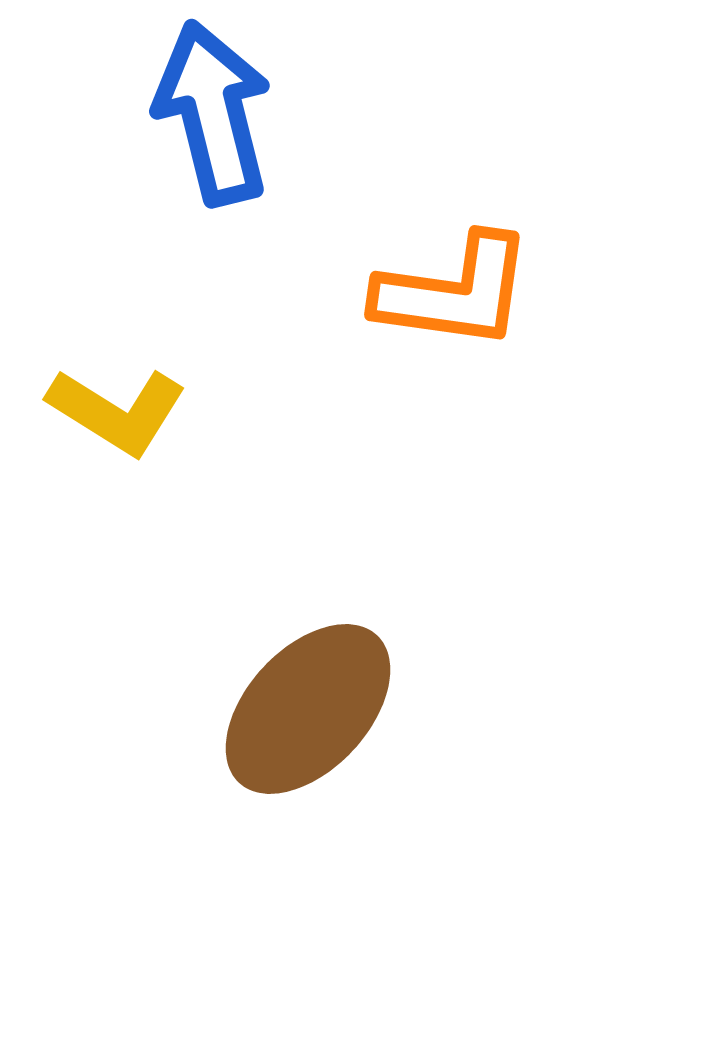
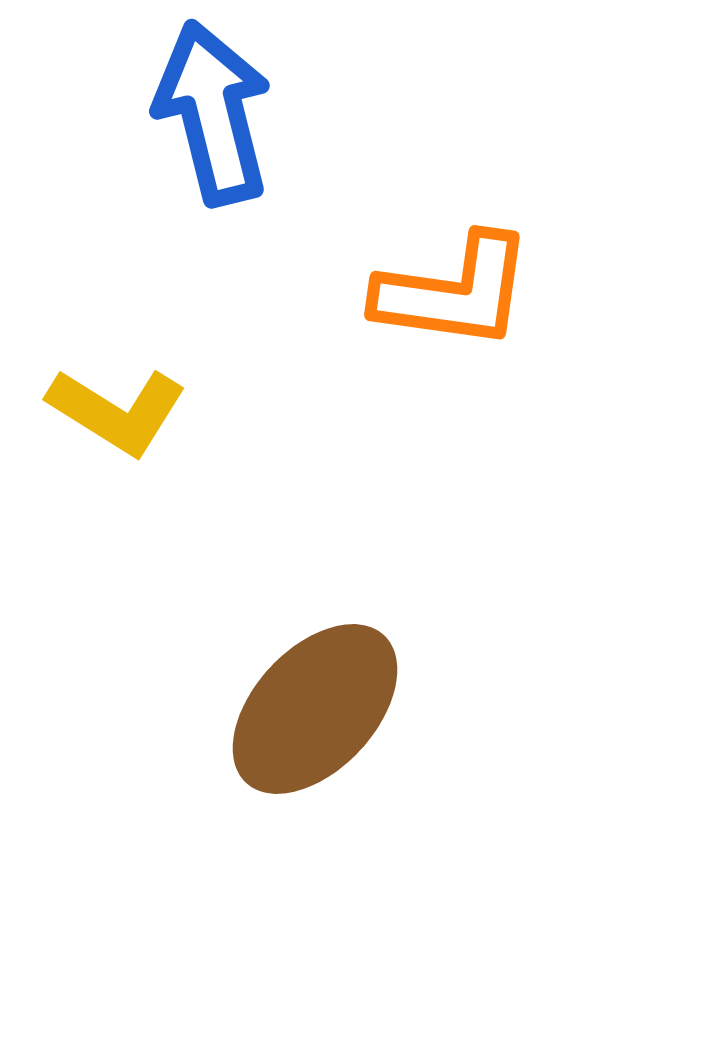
brown ellipse: moved 7 px right
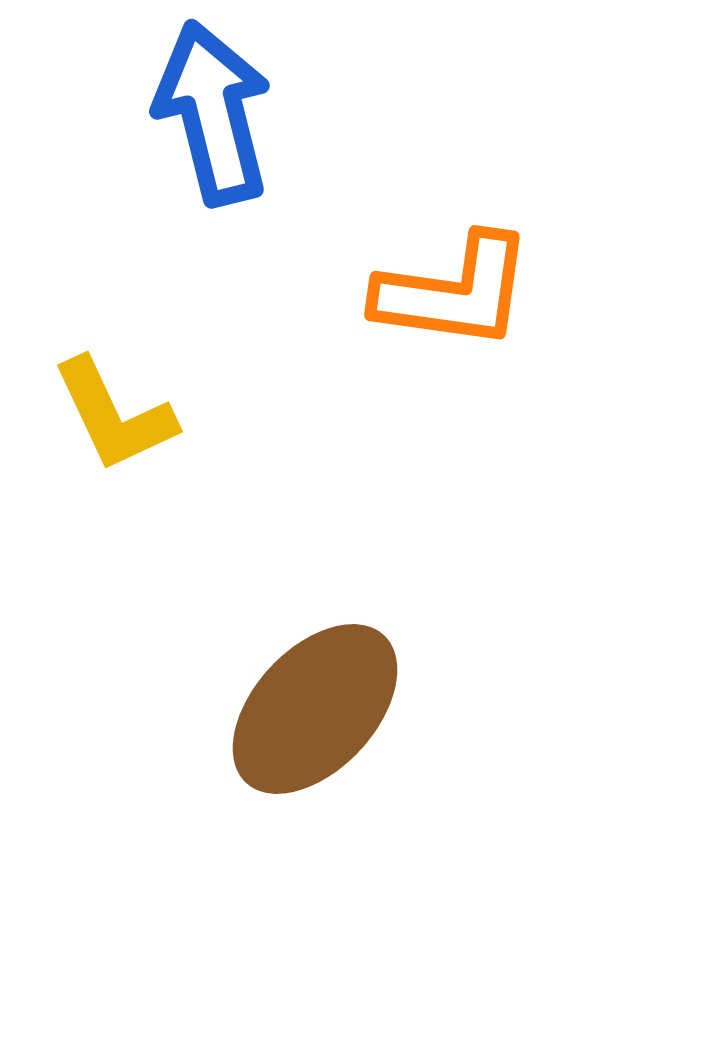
yellow L-shape: moved 3 px left, 4 px down; rotated 33 degrees clockwise
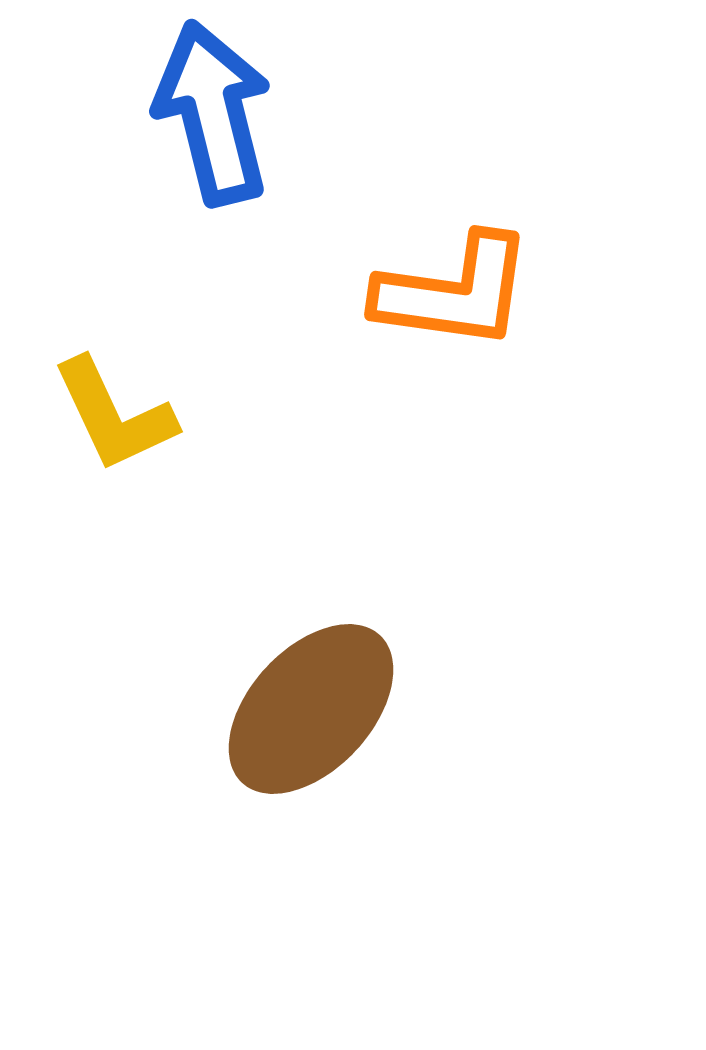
brown ellipse: moved 4 px left
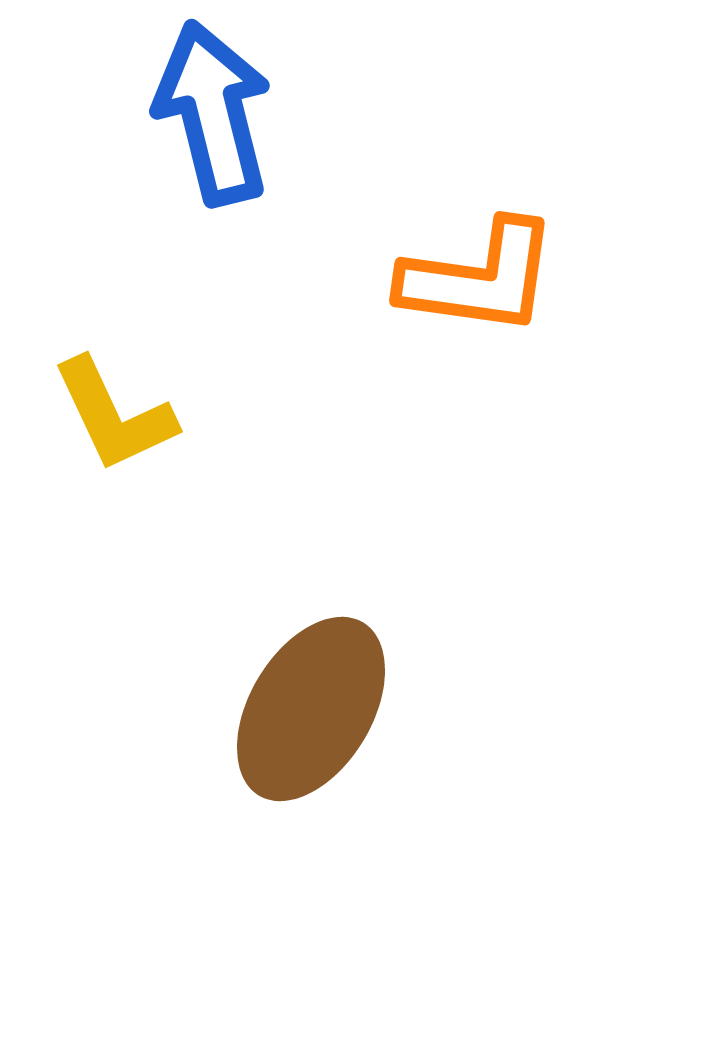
orange L-shape: moved 25 px right, 14 px up
brown ellipse: rotated 12 degrees counterclockwise
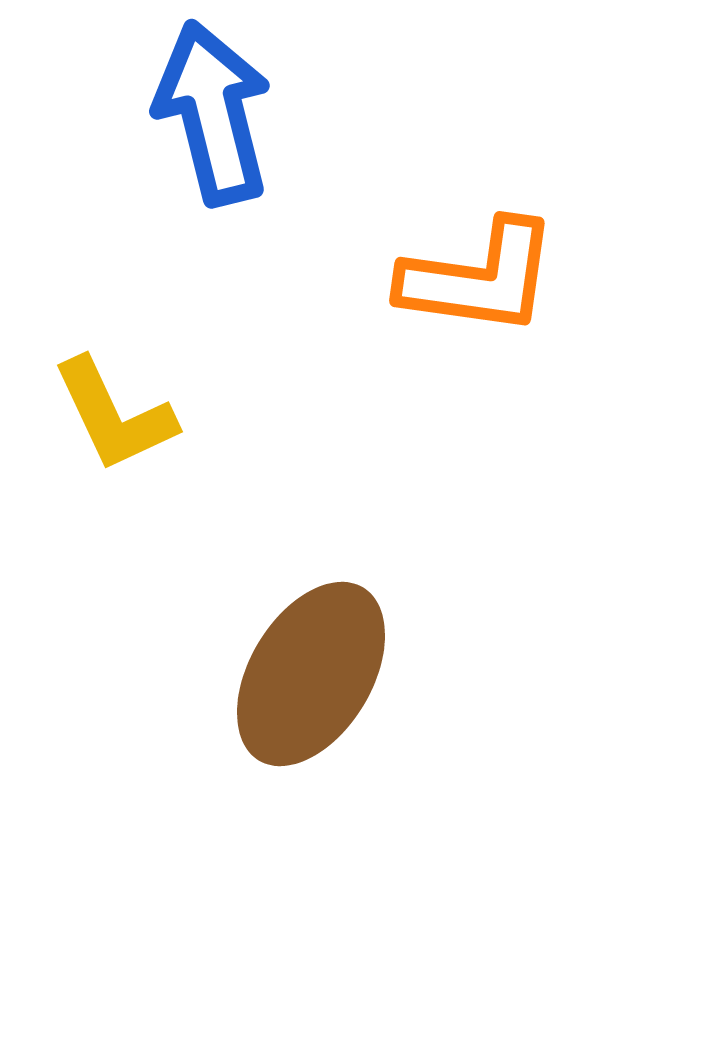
brown ellipse: moved 35 px up
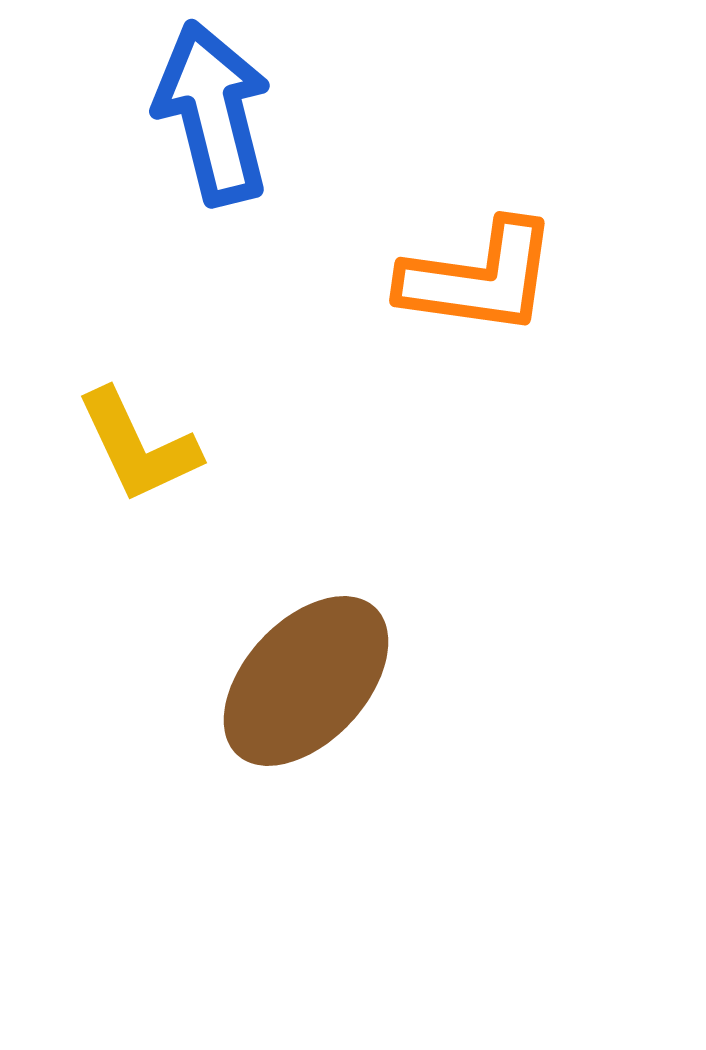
yellow L-shape: moved 24 px right, 31 px down
brown ellipse: moved 5 px left, 7 px down; rotated 12 degrees clockwise
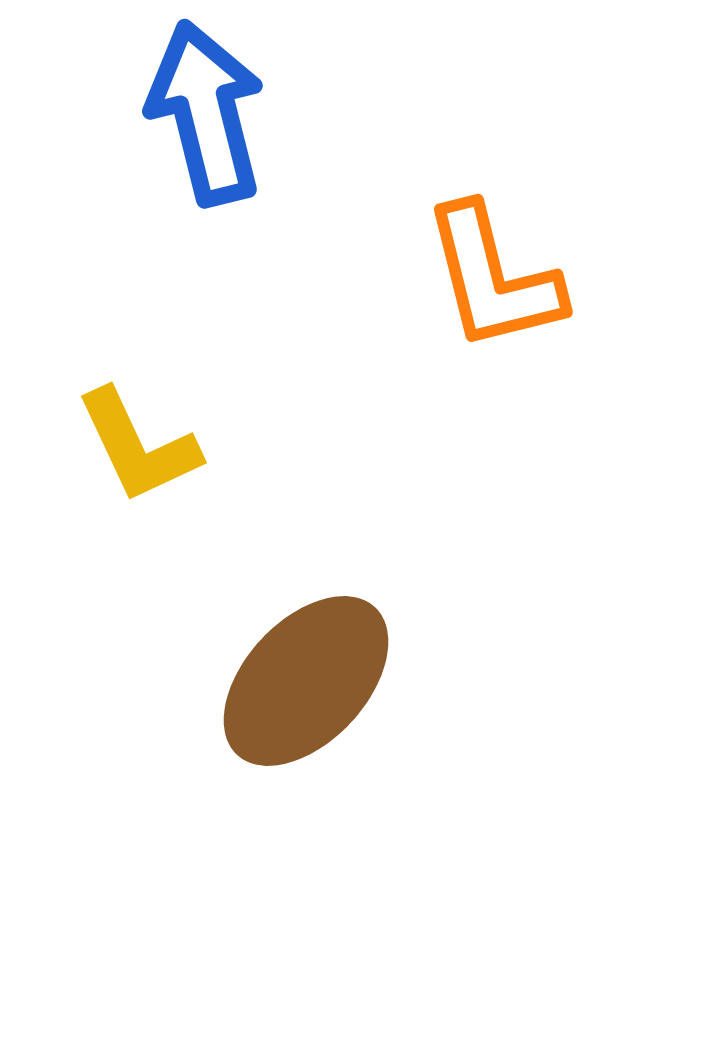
blue arrow: moved 7 px left
orange L-shape: moved 14 px right; rotated 68 degrees clockwise
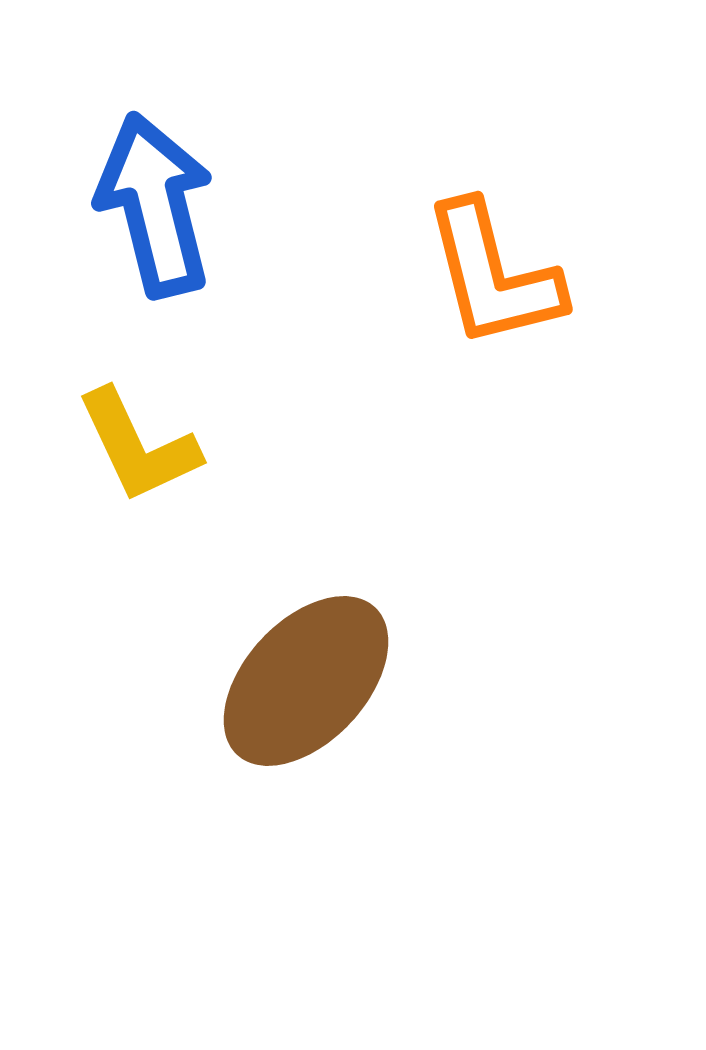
blue arrow: moved 51 px left, 92 px down
orange L-shape: moved 3 px up
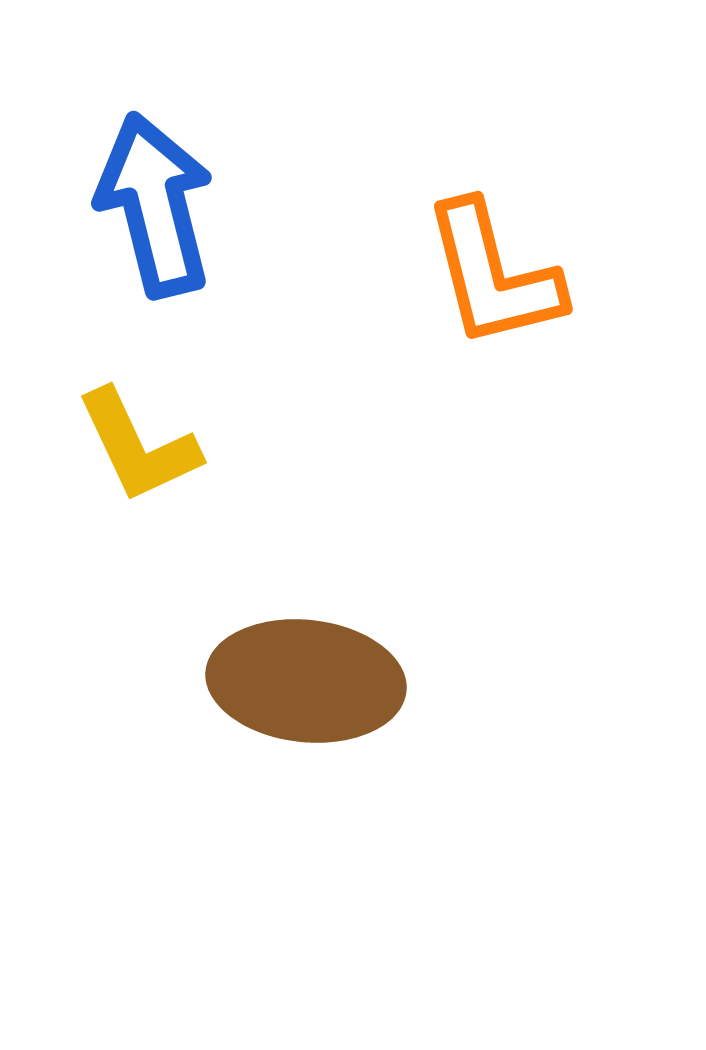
brown ellipse: rotated 53 degrees clockwise
